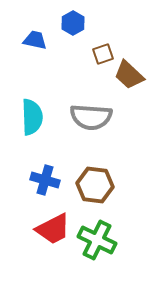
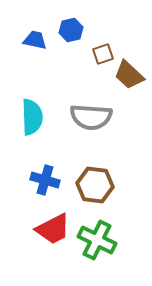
blue hexagon: moved 2 px left, 7 px down; rotated 15 degrees clockwise
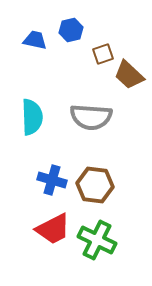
blue cross: moved 7 px right
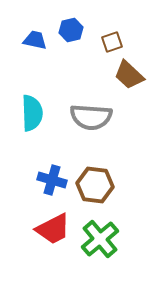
brown square: moved 9 px right, 12 px up
cyan semicircle: moved 4 px up
green cross: moved 3 px right, 1 px up; rotated 24 degrees clockwise
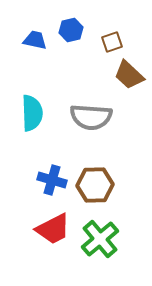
brown hexagon: rotated 9 degrees counterclockwise
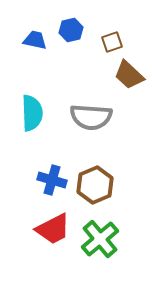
brown hexagon: rotated 21 degrees counterclockwise
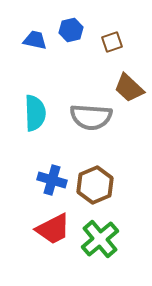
brown trapezoid: moved 13 px down
cyan semicircle: moved 3 px right
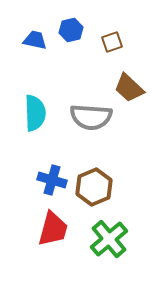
brown hexagon: moved 1 px left, 2 px down
red trapezoid: rotated 48 degrees counterclockwise
green cross: moved 9 px right
